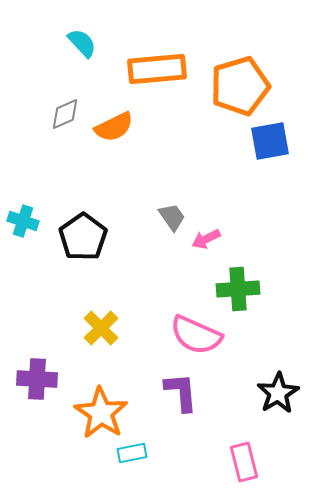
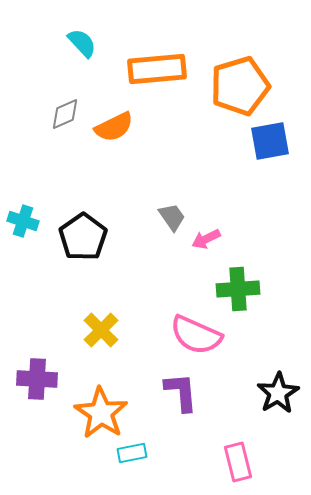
yellow cross: moved 2 px down
pink rectangle: moved 6 px left
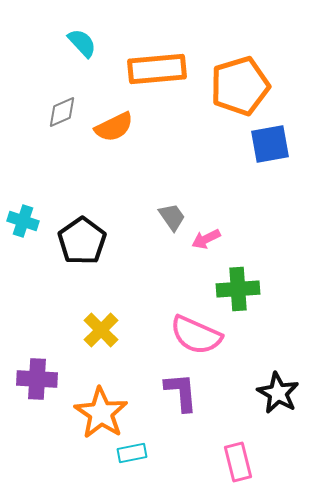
gray diamond: moved 3 px left, 2 px up
blue square: moved 3 px down
black pentagon: moved 1 px left, 4 px down
black star: rotated 12 degrees counterclockwise
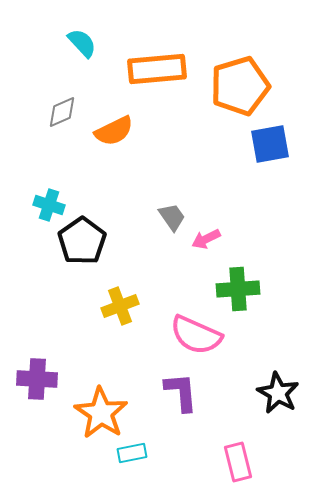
orange semicircle: moved 4 px down
cyan cross: moved 26 px right, 16 px up
yellow cross: moved 19 px right, 24 px up; rotated 24 degrees clockwise
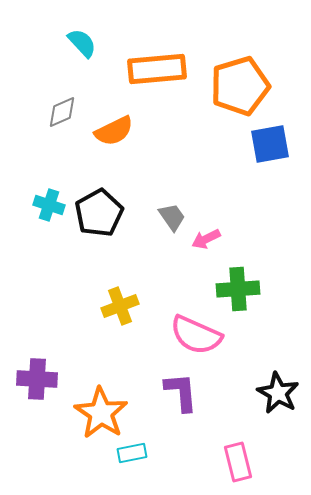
black pentagon: moved 17 px right, 28 px up; rotated 6 degrees clockwise
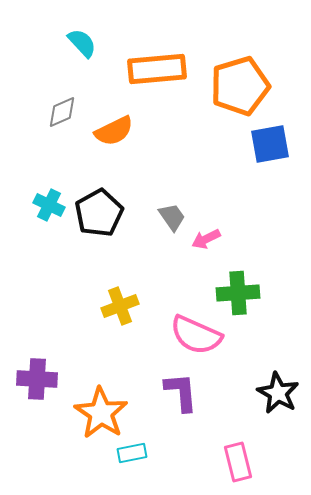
cyan cross: rotated 8 degrees clockwise
green cross: moved 4 px down
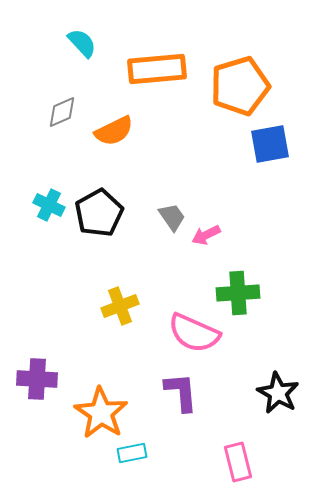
pink arrow: moved 4 px up
pink semicircle: moved 2 px left, 2 px up
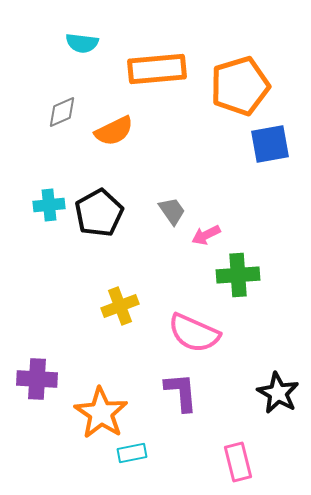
cyan semicircle: rotated 140 degrees clockwise
cyan cross: rotated 32 degrees counterclockwise
gray trapezoid: moved 6 px up
green cross: moved 18 px up
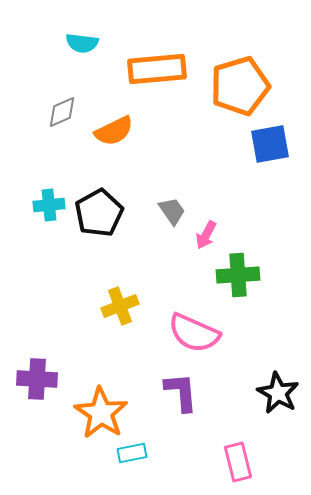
pink arrow: rotated 36 degrees counterclockwise
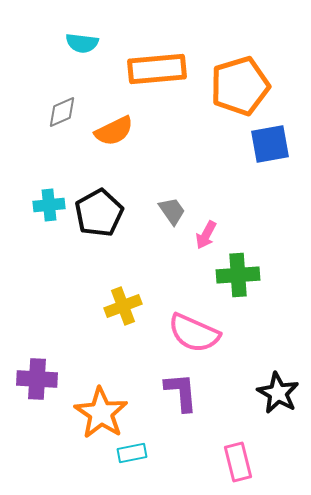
yellow cross: moved 3 px right
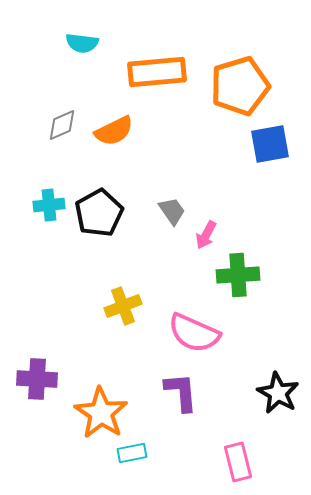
orange rectangle: moved 3 px down
gray diamond: moved 13 px down
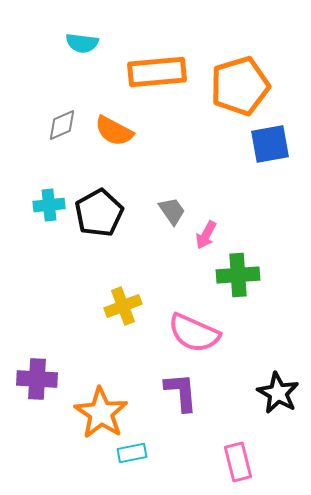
orange semicircle: rotated 54 degrees clockwise
